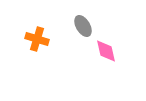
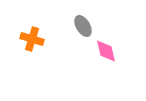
orange cross: moved 5 px left
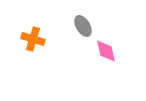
orange cross: moved 1 px right
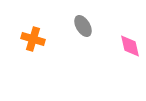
pink diamond: moved 24 px right, 5 px up
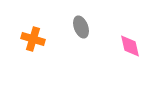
gray ellipse: moved 2 px left, 1 px down; rotated 10 degrees clockwise
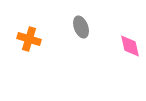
orange cross: moved 4 px left
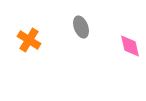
orange cross: moved 1 px down; rotated 15 degrees clockwise
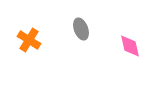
gray ellipse: moved 2 px down
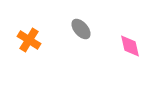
gray ellipse: rotated 20 degrees counterclockwise
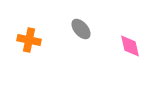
orange cross: rotated 20 degrees counterclockwise
